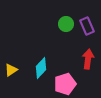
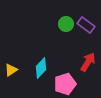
purple rectangle: moved 1 px left, 1 px up; rotated 30 degrees counterclockwise
red arrow: moved 3 px down; rotated 24 degrees clockwise
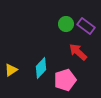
purple rectangle: moved 1 px down
red arrow: moved 10 px left, 10 px up; rotated 78 degrees counterclockwise
pink pentagon: moved 4 px up
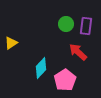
purple rectangle: rotated 60 degrees clockwise
yellow triangle: moved 27 px up
pink pentagon: rotated 15 degrees counterclockwise
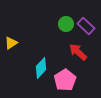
purple rectangle: rotated 54 degrees counterclockwise
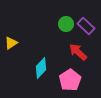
pink pentagon: moved 5 px right
